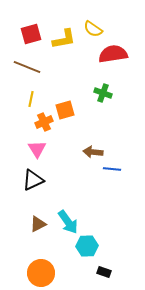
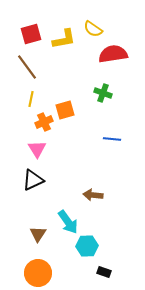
brown line: rotated 32 degrees clockwise
brown arrow: moved 43 px down
blue line: moved 30 px up
brown triangle: moved 10 px down; rotated 30 degrees counterclockwise
orange circle: moved 3 px left
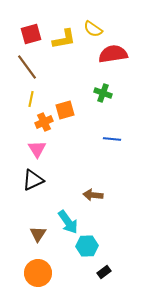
black rectangle: rotated 56 degrees counterclockwise
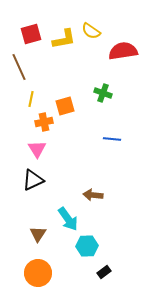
yellow semicircle: moved 2 px left, 2 px down
red semicircle: moved 10 px right, 3 px up
brown line: moved 8 px left; rotated 12 degrees clockwise
orange square: moved 4 px up
orange cross: rotated 12 degrees clockwise
cyan arrow: moved 3 px up
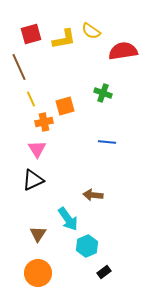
yellow line: rotated 35 degrees counterclockwise
blue line: moved 5 px left, 3 px down
cyan hexagon: rotated 20 degrees counterclockwise
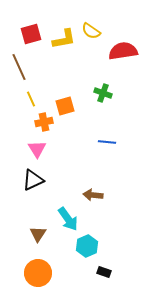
black rectangle: rotated 56 degrees clockwise
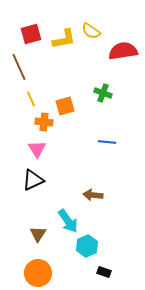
orange cross: rotated 18 degrees clockwise
cyan arrow: moved 2 px down
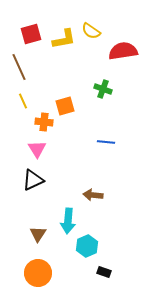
green cross: moved 4 px up
yellow line: moved 8 px left, 2 px down
blue line: moved 1 px left
cyan arrow: rotated 40 degrees clockwise
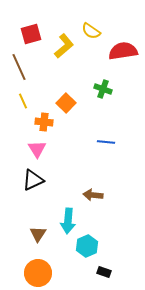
yellow L-shape: moved 7 px down; rotated 30 degrees counterclockwise
orange square: moved 1 px right, 3 px up; rotated 30 degrees counterclockwise
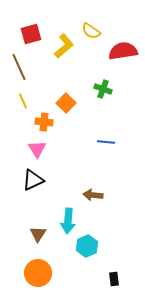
black rectangle: moved 10 px right, 7 px down; rotated 64 degrees clockwise
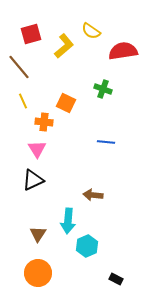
brown line: rotated 16 degrees counterclockwise
orange square: rotated 18 degrees counterclockwise
black rectangle: moved 2 px right; rotated 56 degrees counterclockwise
